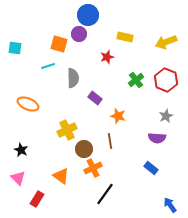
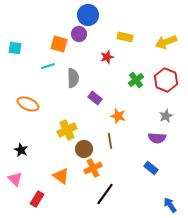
pink triangle: moved 3 px left, 1 px down
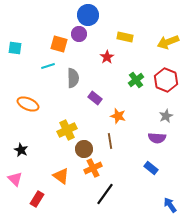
yellow arrow: moved 2 px right
red star: rotated 16 degrees counterclockwise
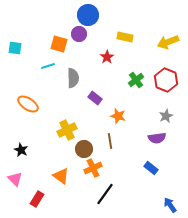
orange ellipse: rotated 10 degrees clockwise
purple semicircle: rotated 12 degrees counterclockwise
